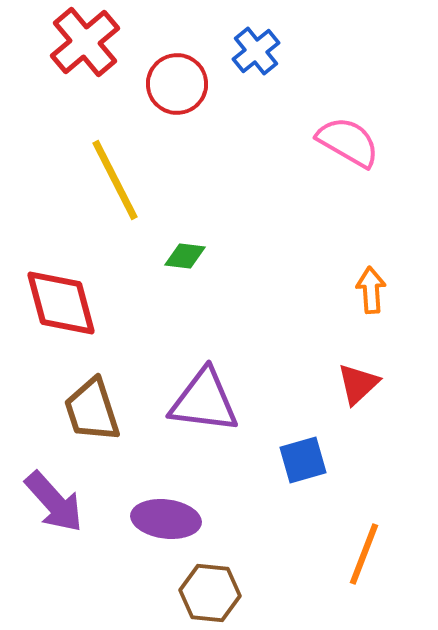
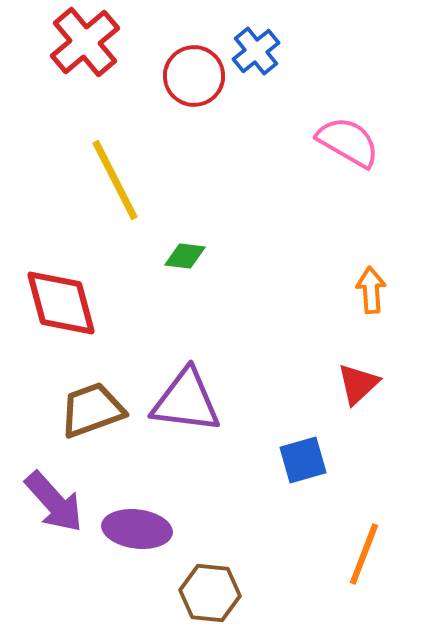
red circle: moved 17 px right, 8 px up
purple triangle: moved 18 px left
brown trapezoid: rotated 88 degrees clockwise
purple ellipse: moved 29 px left, 10 px down
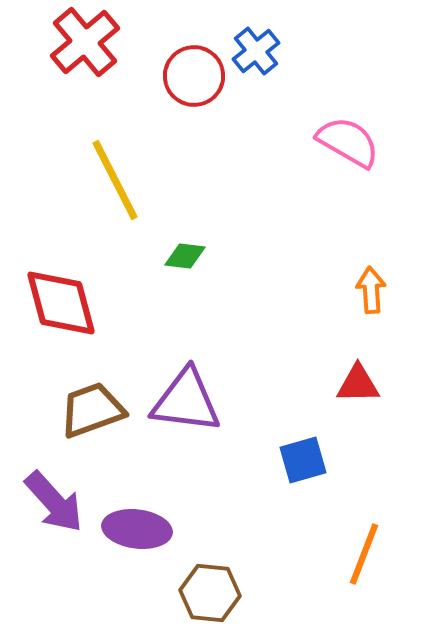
red triangle: rotated 42 degrees clockwise
